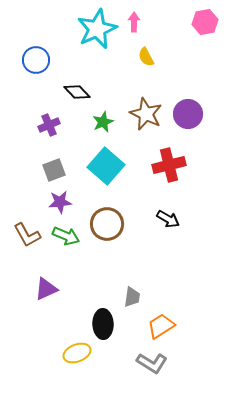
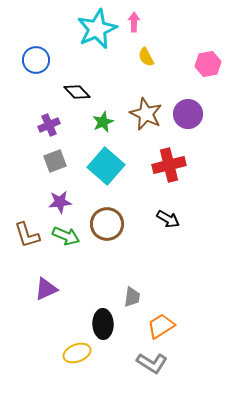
pink hexagon: moved 3 px right, 42 px down
gray square: moved 1 px right, 9 px up
brown L-shape: rotated 12 degrees clockwise
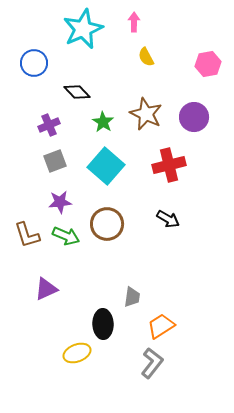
cyan star: moved 14 px left
blue circle: moved 2 px left, 3 px down
purple circle: moved 6 px right, 3 px down
green star: rotated 15 degrees counterclockwise
gray L-shape: rotated 84 degrees counterclockwise
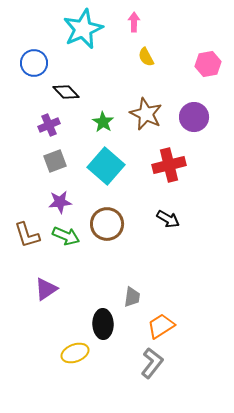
black diamond: moved 11 px left
purple triangle: rotated 10 degrees counterclockwise
yellow ellipse: moved 2 px left
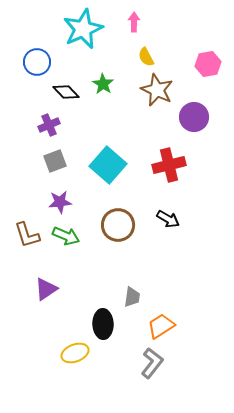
blue circle: moved 3 px right, 1 px up
brown star: moved 11 px right, 24 px up
green star: moved 38 px up
cyan square: moved 2 px right, 1 px up
brown circle: moved 11 px right, 1 px down
